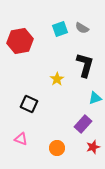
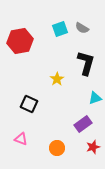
black L-shape: moved 1 px right, 2 px up
purple rectangle: rotated 12 degrees clockwise
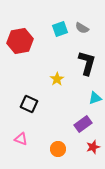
black L-shape: moved 1 px right
orange circle: moved 1 px right, 1 px down
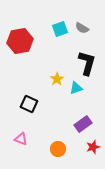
cyan triangle: moved 19 px left, 10 px up
